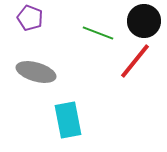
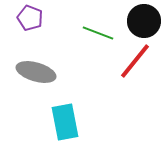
cyan rectangle: moved 3 px left, 2 px down
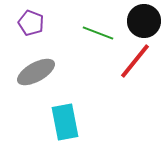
purple pentagon: moved 1 px right, 5 px down
gray ellipse: rotated 45 degrees counterclockwise
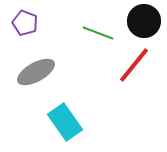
purple pentagon: moved 6 px left
red line: moved 1 px left, 4 px down
cyan rectangle: rotated 24 degrees counterclockwise
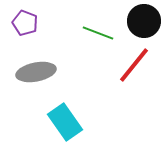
gray ellipse: rotated 18 degrees clockwise
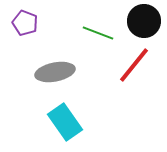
gray ellipse: moved 19 px right
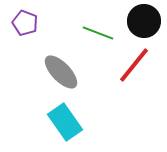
gray ellipse: moved 6 px right; rotated 57 degrees clockwise
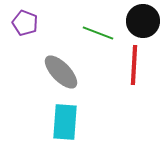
black circle: moved 1 px left
red line: rotated 36 degrees counterclockwise
cyan rectangle: rotated 39 degrees clockwise
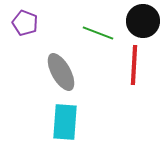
gray ellipse: rotated 15 degrees clockwise
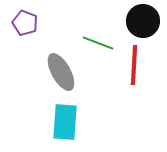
green line: moved 10 px down
